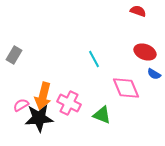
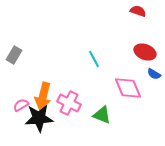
pink diamond: moved 2 px right
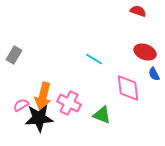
cyan line: rotated 30 degrees counterclockwise
blue semicircle: rotated 32 degrees clockwise
pink diamond: rotated 16 degrees clockwise
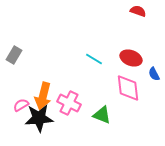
red ellipse: moved 14 px left, 6 px down
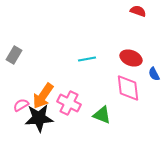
cyan line: moved 7 px left; rotated 42 degrees counterclockwise
orange arrow: rotated 20 degrees clockwise
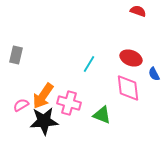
gray rectangle: moved 2 px right; rotated 18 degrees counterclockwise
cyan line: moved 2 px right, 5 px down; rotated 48 degrees counterclockwise
pink cross: rotated 10 degrees counterclockwise
black star: moved 5 px right, 3 px down
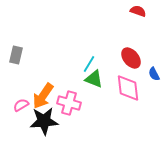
red ellipse: rotated 30 degrees clockwise
green triangle: moved 8 px left, 36 px up
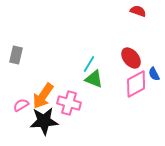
pink diamond: moved 8 px right, 4 px up; rotated 68 degrees clockwise
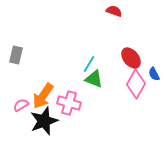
red semicircle: moved 24 px left
pink diamond: rotated 32 degrees counterclockwise
black star: rotated 16 degrees counterclockwise
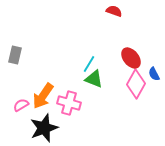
gray rectangle: moved 1 px left
black star: moved 7 px down
